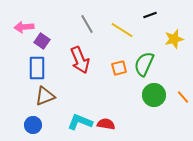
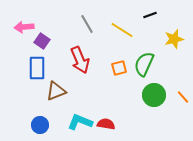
brown triangle: moved 11 px right, 5 px up
blue circle: moved 7 px right
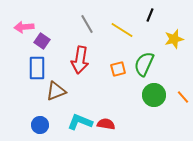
black line: rotated 48 degrees counterclockwise
red arrow: rotated 32 degrees clockwise
orange square: moved 1 px left, 1 px down
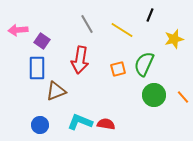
pink arrow: moved 6 px left, 3 px down
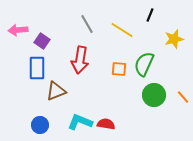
orange square: moved 1 px right; rotated 21 degrees clockwise
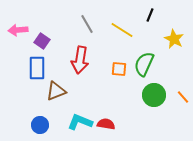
yellow star: rotated 30 degrees counterclockwise
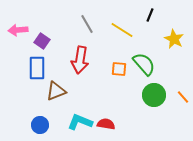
green semicircle: rotated 115 degrees clockwise
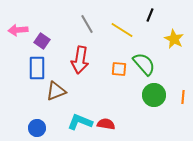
orange line: rotated 48 degrees clockwise
blue circle: moved 3 px left, 3 px down
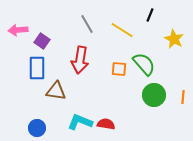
brown triangle: rotated 30 degrees clockwise
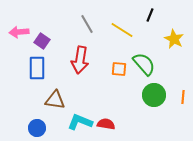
pink arrow: moved 1 px right, 2 px down
brown triangle: moved 1 px left, 9 px down
